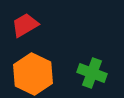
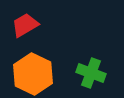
green cross: moved 1 px left
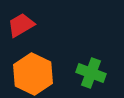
red trapezoid: moved 4 px left
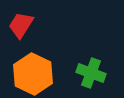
red trapezoid: rotated 28 degrees counterclockwise
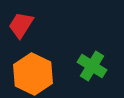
green cross: moved 1 px right, 7 px up; rotated 12 degrees clockwise
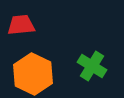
red trapezoid: rotated 52 degrees clockwise
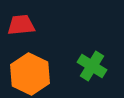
orange hexagon: moved 3 px left
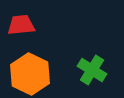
green cross: moved 4 px down
